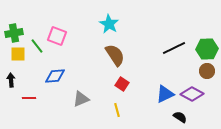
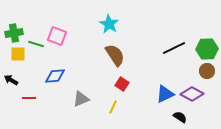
green line: moved 1 px left, 2 px up; rotated 35 degrees counterclockwise
black arrow: rotated 56 degrees counterclockwise
yellow line: moved 4 px left, 3 px up; rotated 40 degrees clockwise
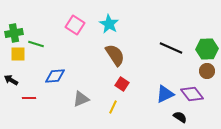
pink square: moved 18 px right, 11 px up; rotated 12 degrees clockwise
black line: moved 3 px left; rotated 50 degrees clockwise
purple diamond: rotated 25 degrees clockwise
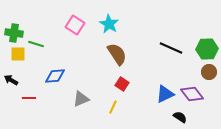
green cross: rotated 18 degrees clockwise
brown semicircle: moved 2 px right, 1 px up
brown circle: moved 2 px right, 1 px down
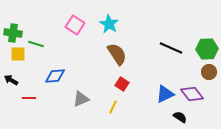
green cross: moved 1 px left
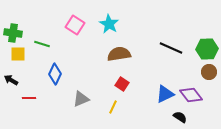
green line: moved 6 px right
brown semicircle: moved 2 px right; rotated 65 degrees counterclockwise
blue diamond: moved 2 px up; rotated 60 degrees counterclockwise
purple diamond: moved 1 px left, 1 px down
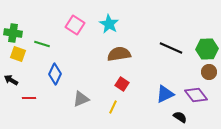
yellow square: rotated 21 degrees clockwise
purple diamond: moved 5 px right
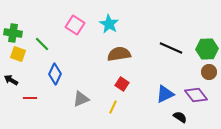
green line: rotated 28 degrees clockwise
red line: moved 1 px right
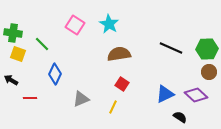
purple diamond: rotated 10 degrees counterclockwise
